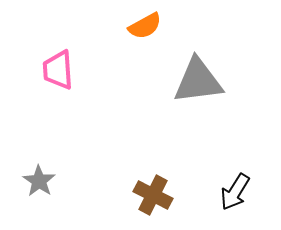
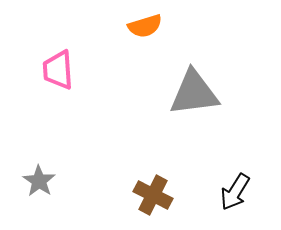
orange semicircle: rotated 12 degrees clockwise
gray triangle: moved 4 px left, 12 px down
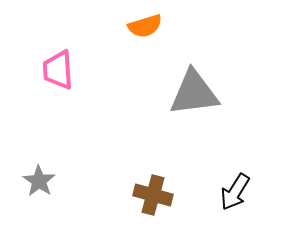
brown cross: rotated 12 degrees counterclockwise
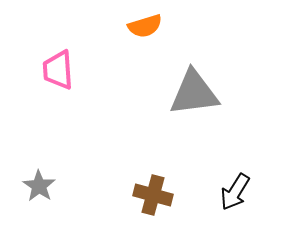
gray star: moved 5 px down
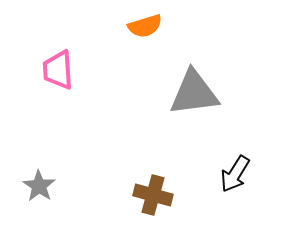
black arrow: moved 18 px up
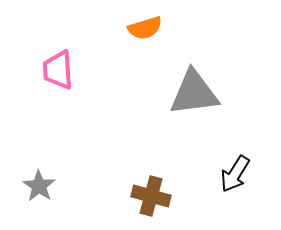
orange semicircle: moved 2 px down
brown cross: moved 2 px left, 1 px down
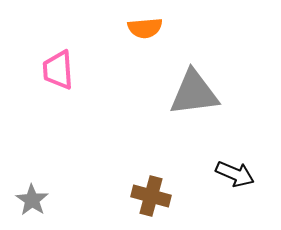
orange semicircle: rotated 12 degrees clockwise
black arrow: rotated 99 degrees counterclockwise
gray star: moved 7 px left, 14 px down
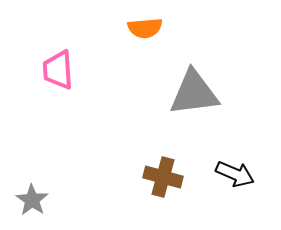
brown cross: moved 12 px right, 19 px up
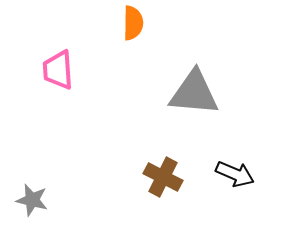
orange semicircle: moved 12 px left, 5 px up; rotated 84 degrees counterclockwise
gray triangle: rotated 12 degrees clockwise
brown cross: rotated 12 degrees clockwise
gray star: rotated 20 degrees counterclockwise
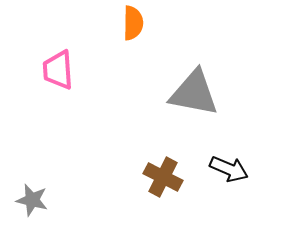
gray triangle: rotated 6 degrees clockwise
black arrow: moved 6 px left, 5 px up
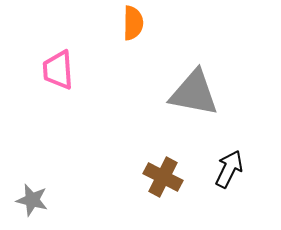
black arrow: rotated 87 degrees counterclockwise
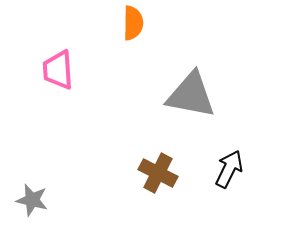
gray triangle: moved 3 px left, 2 px down
brown cross: moved 5 px left, 4 px up
